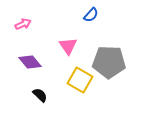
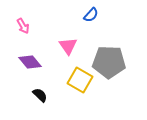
pink arrow: moved 2 px down; rotated 84 degrees clockwise
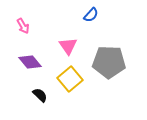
yellow square: moved 10 px left, 1 px up; rotated 20 degrees clockwise
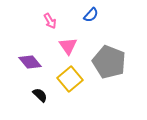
pink arrow: moved 27 px right, 5 px up
gray pentagon: rotated 20 degrees clockwise
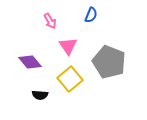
blue semicircle: rotated 21 degrees counterclockwise
black semicircle: rotated 140 degrees clockwise
